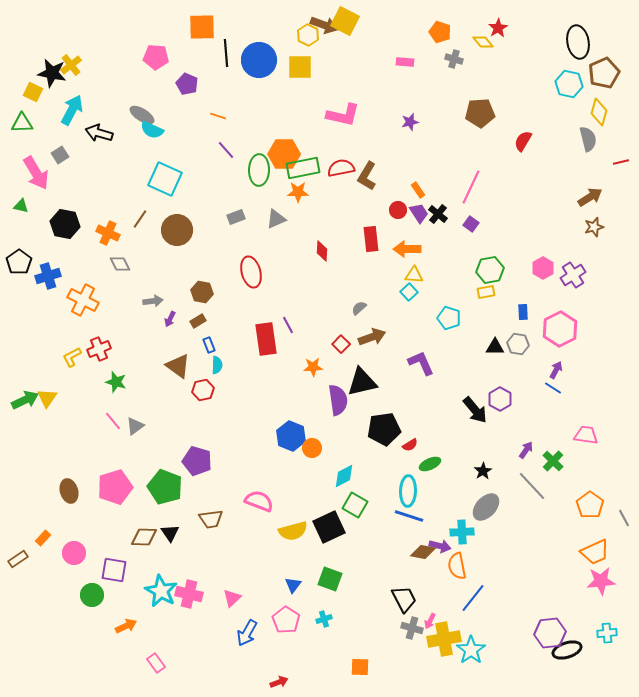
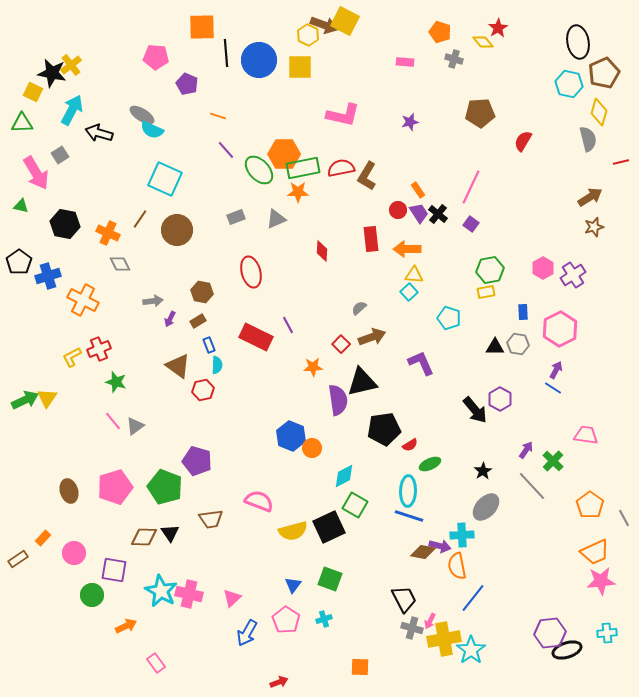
green ellipse at (259, 170): rotated 44 degrees counterclockwise
red rectangle at (266, 339): moved 10 px left, 2 px up; rotated 56 degrees counterclockwise
cyan cross at (462, 532): moved 3 px down
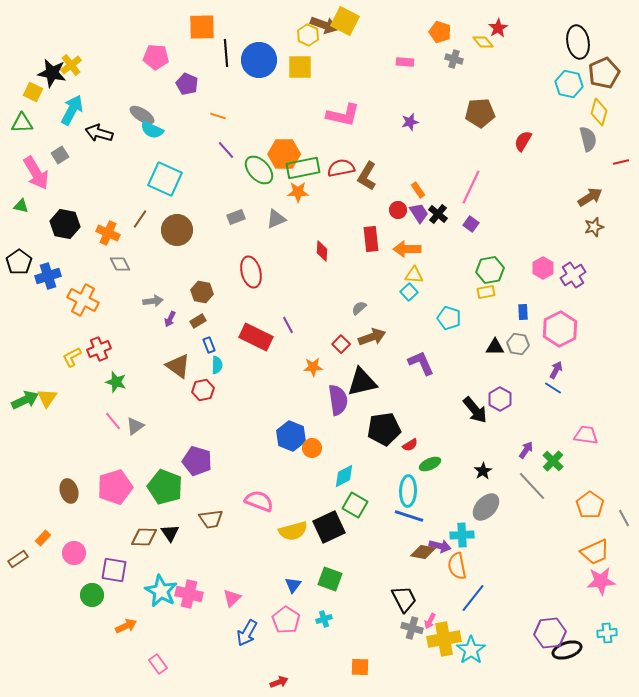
pink rectangle at (156, 663): moved 2 px right, 1 px down
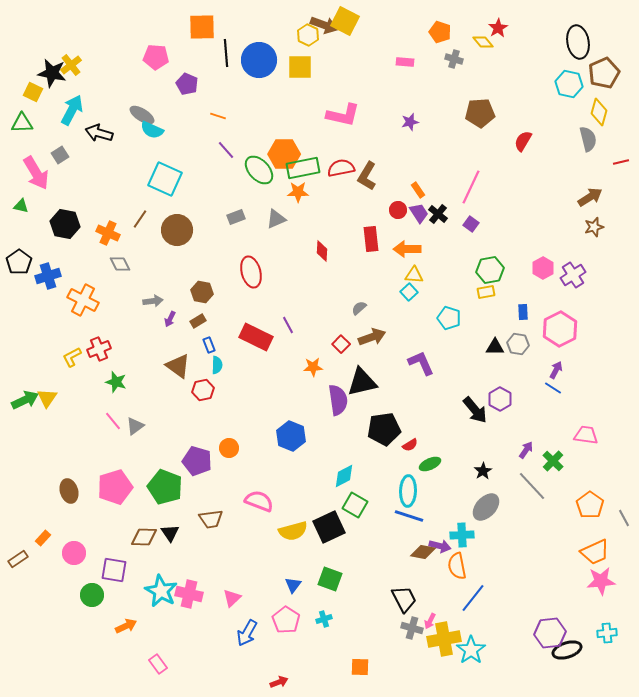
orange circle at (312, 448): moved 83 px left
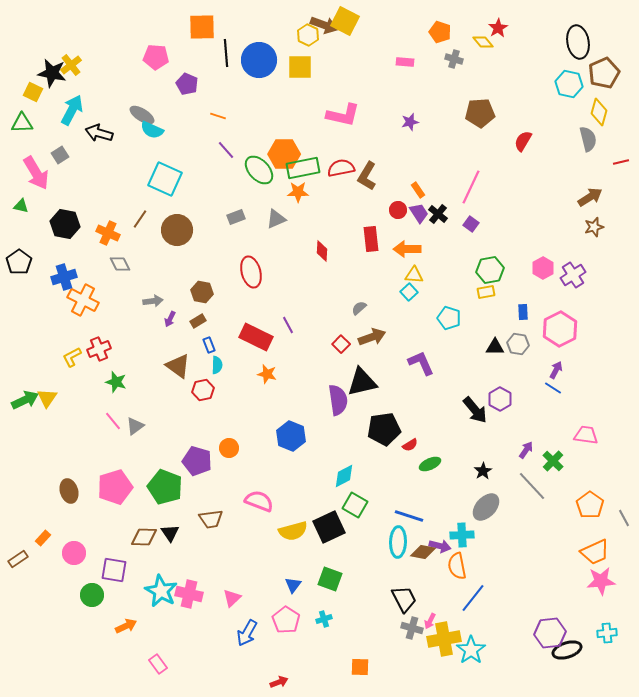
blue cross at (48, 276): moved 16 px right, 1 px down
orange star at (313, 367): moved 46 px left, 7 px down; rotated 18 degrees clockwise
cyan ellipse at (408, 491): moved 10 px left, 51 px down
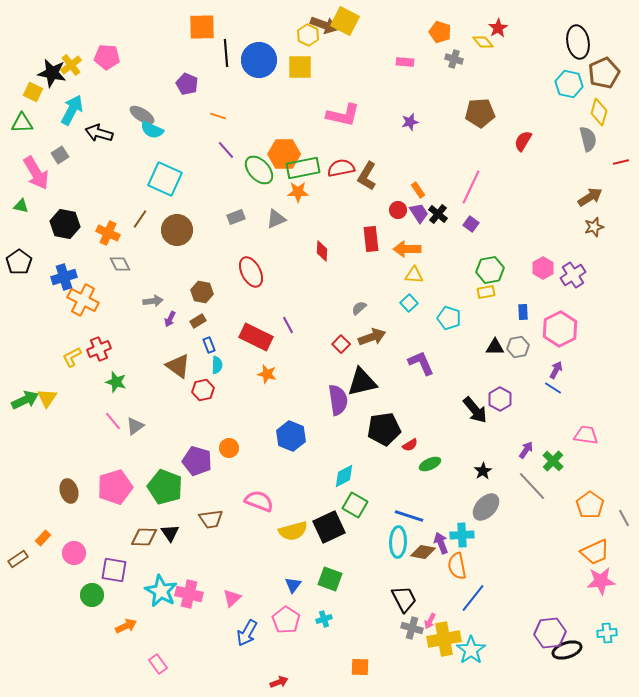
pink pentagon at (156, 57): moved 49 px left
red ellipse at (251, 272): rotated 12 degrees counterclockwise
cyan square at (409, 292): moved 11 px down
gray hexagon at (518, 344): moved 3 px down; rotated 20 degrees counterclockwise
purple arrow at (440, 546): moved 1 px right, 3 px up; rotated 125 degrees counterclockwise
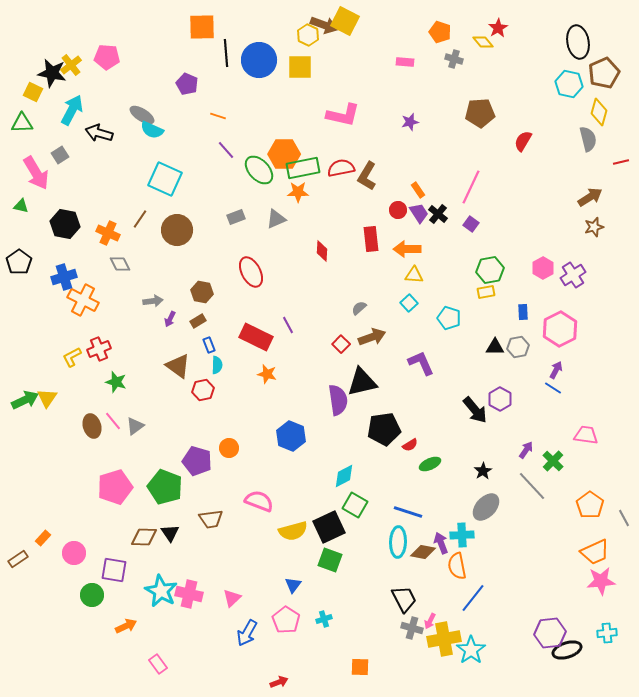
brown ellipse at (69, 491): moved 23 px right, 65 px up
blue line at (409, 516): moved 1 px left, 4 px up
green square at (330, 579): moved 19 px up
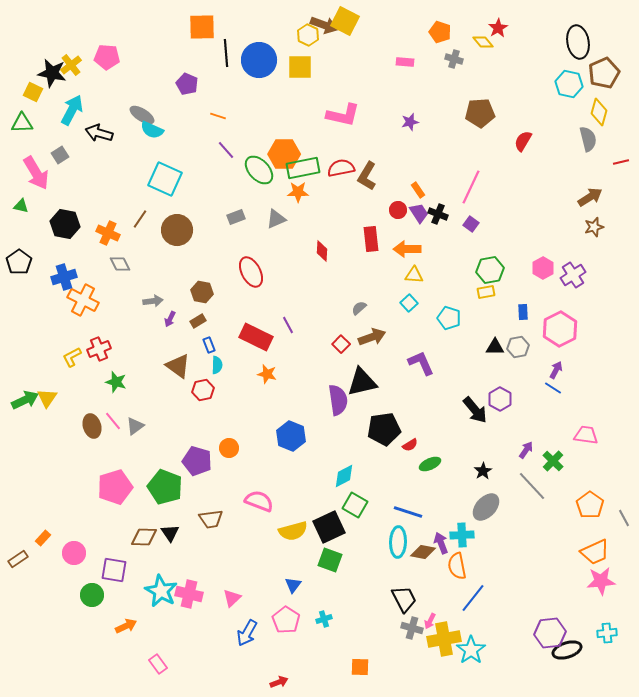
black cross at (438, 214): rotated 18 degrees counterclockwise
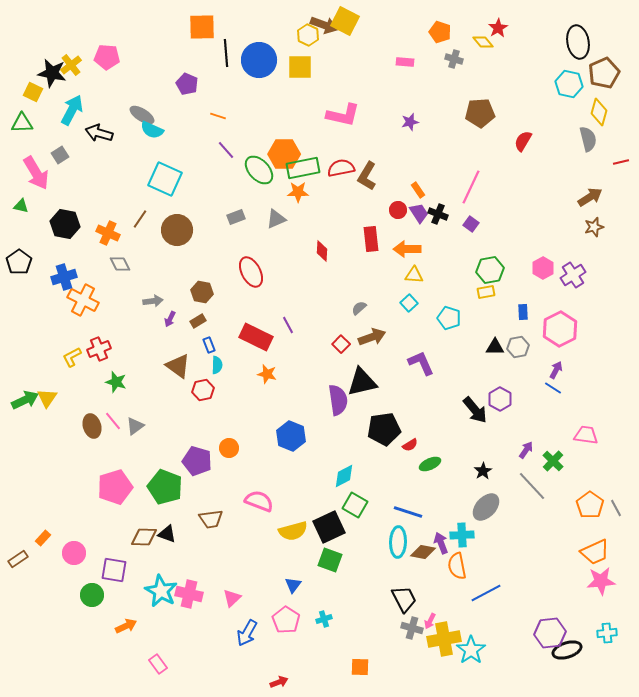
gray line at (624, 518): moved 8 px left, 10 px up
black triangle at (170, 533): moved 3 px left, 1 px down; rotated 36 degrees counterclockwise
blue line at (473, 598): moved 13 px right, 5 px up; rotated 24 degrees clockwise
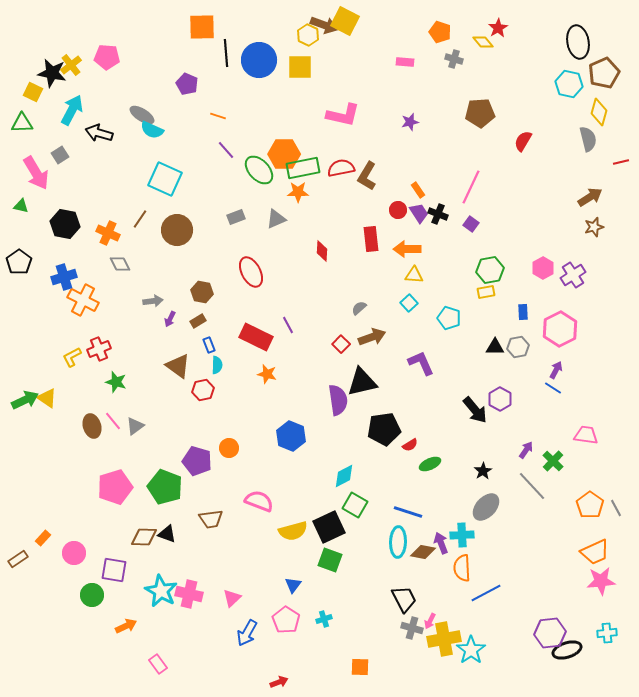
yellow triangle at (47, 398): rotated 30 degrees counterclockwise
orange semicircle at (457, 566): moved 5 px right, 2 px down; rotated 8 degrees clockwise
